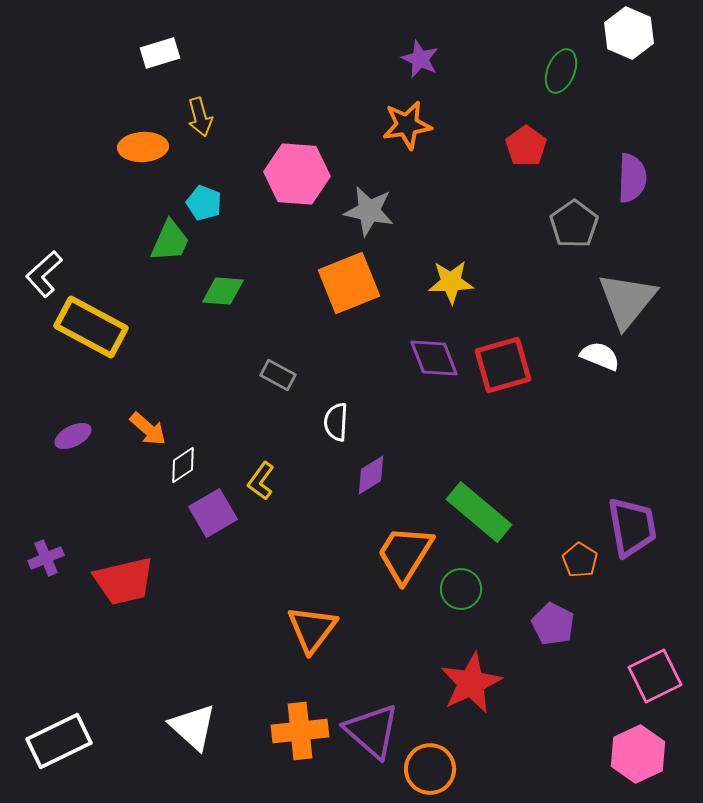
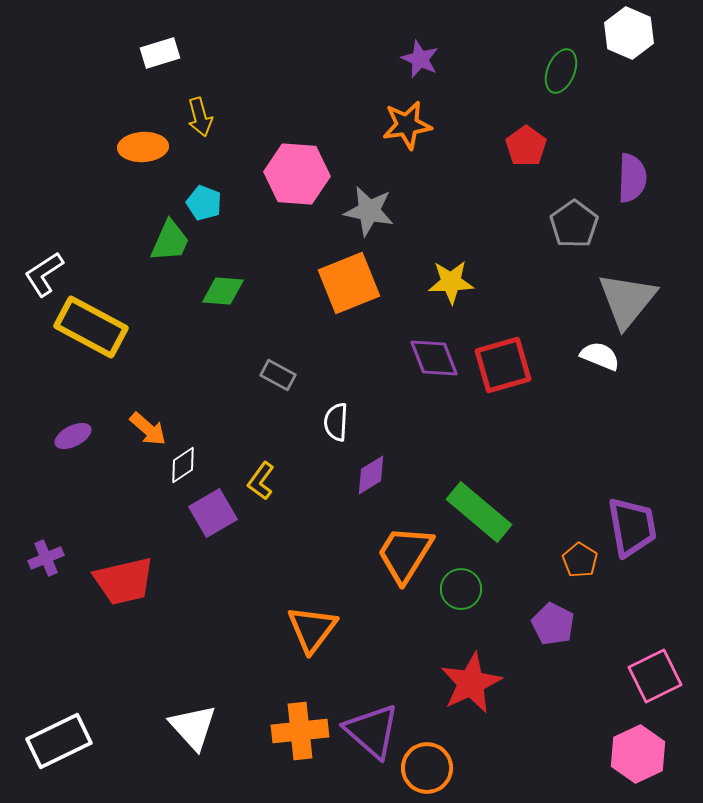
white L-shape at (44, 274): rotated 9 degrees clockwise
white triangle at (193, 727): rotated 6 degrees clockwise
orange circle at (430, 769): moved 3 px left, 1 px up
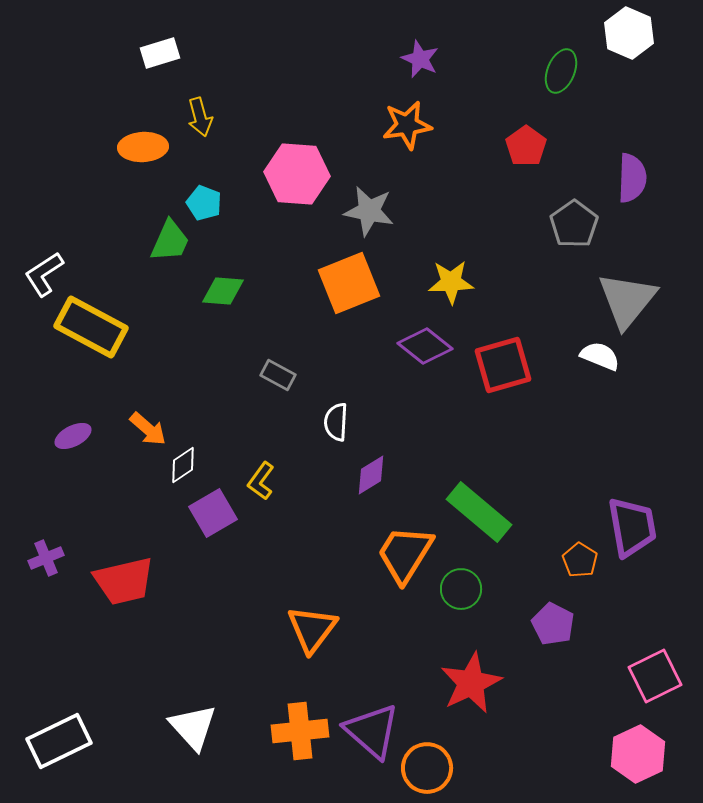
purple diamond at (434, 358): moved 9 px left, 12 px up; rotated 30 degrees counterclockwise
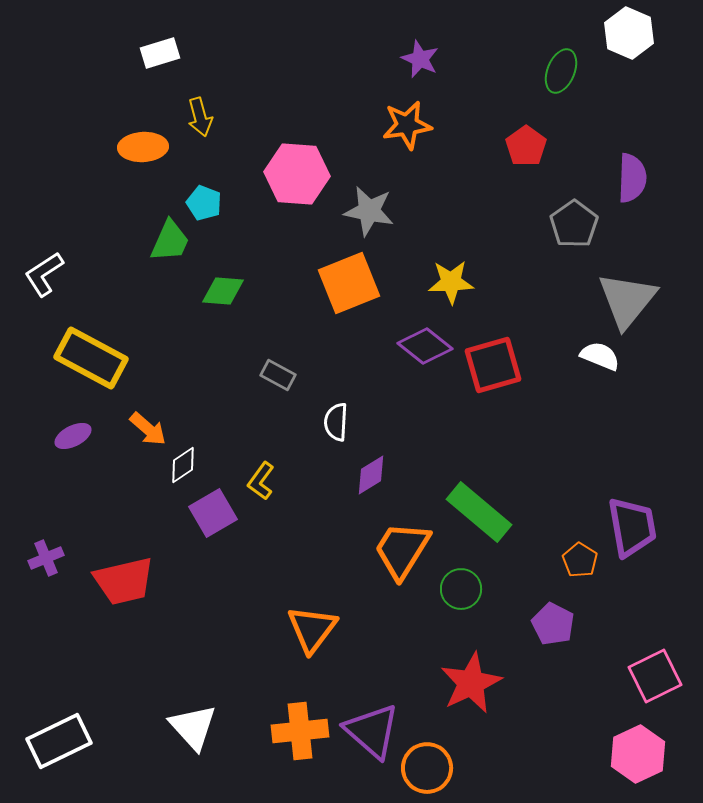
yellow rectangle at (91, 327): moved 31 px down
red square at (503, 365): moved 10 px left
orange trapezoid at (405, 554): moved 3 px left, 4 px up
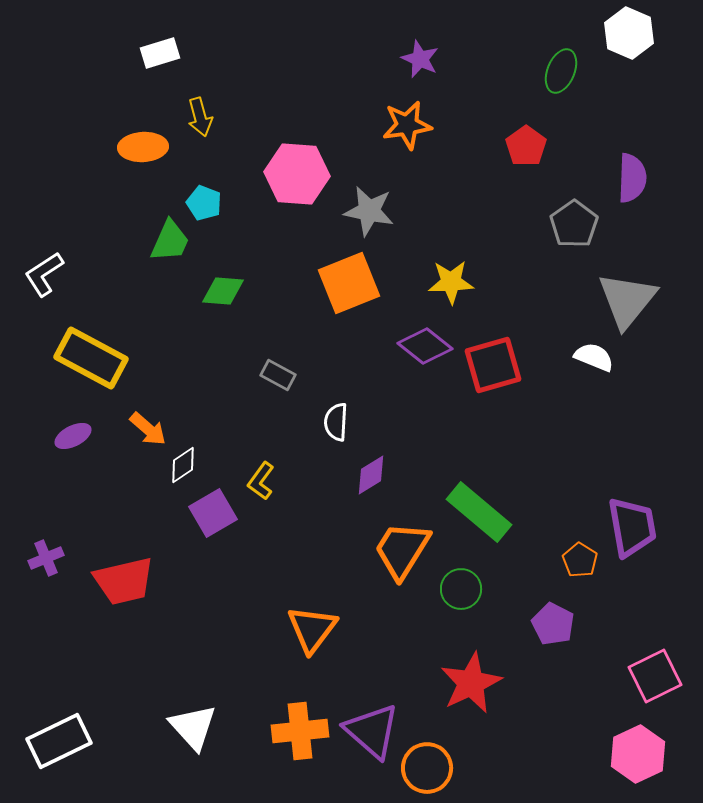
white semicircle at (600, 356): moved 6 px left, 1 px down
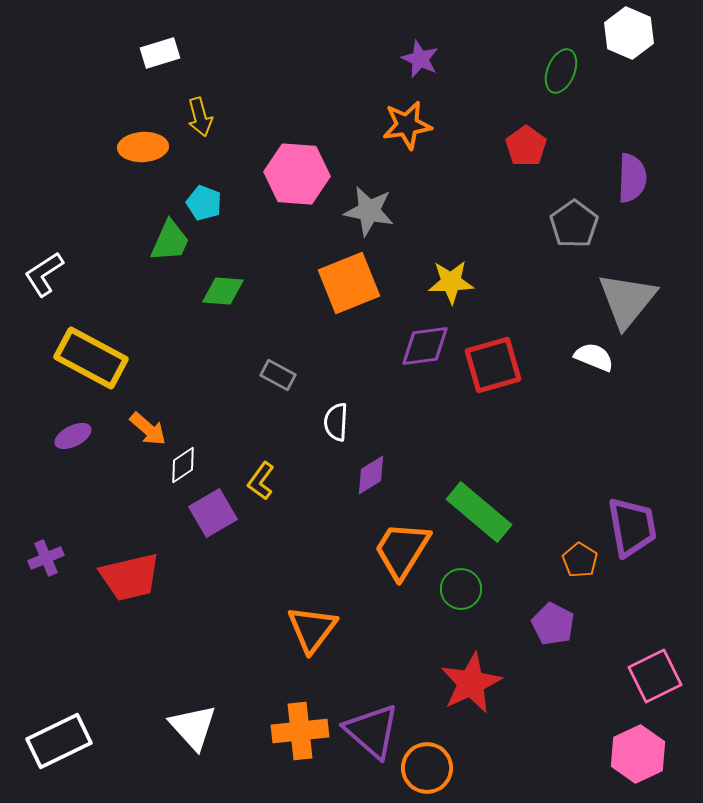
purple diamond at (425, 346): rotated 46 degrees counterclockwise
red trapezoid at (124, 581): moved 6 px right, 4 px up
